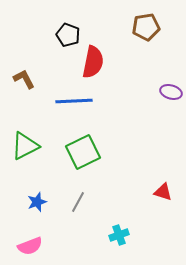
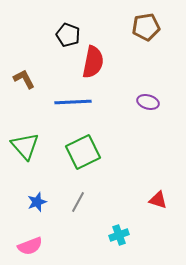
purple ellipse: moved 23 px left, 10 px down
blue line: moved 1 px left, 1 px down
green triangle: rotated 44 degrees counterclockwise
red triangle: moved 5 px left, 8 px down
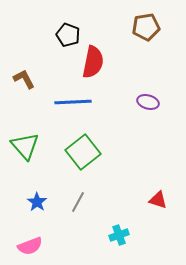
green square: rotated 12 degrees counterclockwise
blue star: rotated 18 degrees counterclockwise
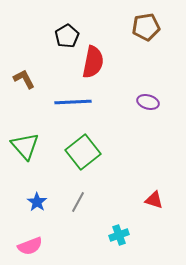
black pentagon: moved 1 px left, 1 px down; rotated 20 degrees clockwise
red triangle: moved 4 px left
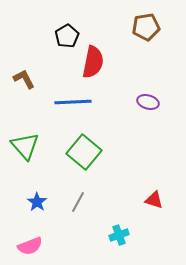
green square: moved 1 px right; rotated 12 degrees counterclockwise
